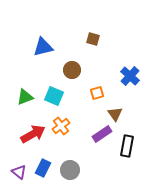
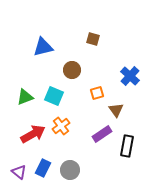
brown triangle: moved 1 px right, 4 px up
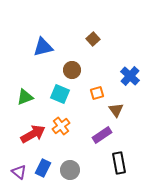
brown square: rotated 32 degrees clockwise
cyan square: moved 6 px right, 2 px up
purple rectangle: moved 1 px down
black rectangle: moved 8 px left, 17 px down; rotated 20 degrees counterclockwise
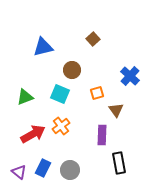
purple rectangle: rotated 54 degrees counterclockwise
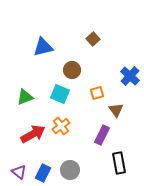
purple rectangle: rotated 24 degrees clockwise
blue rectangle: moved 5 px down
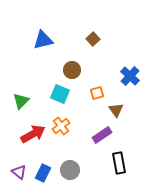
blue triangle: moved 7 px up
green triangle: moved 4 px left, 4 px down; rotated 24 degrees counterclockwise
purple rectangle: rotated 30 degrees clockwise
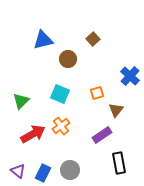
brown circle: moved 4 px left, 11 px up
brown triangle: rotated 14 degrees clockwise
purple triangle: moved 1 px left, 1 px up
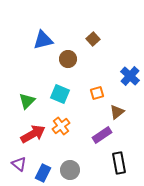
green triangle: moved 6 px right
brown triangle: moved 1 px right, 2 px down; rotated 14 degrees clockwise
purple triangle: moved 1 px right, 7 px up
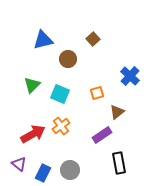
green triangle: moved 5 px right, 16 px up
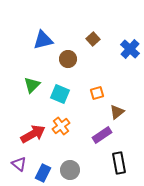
blue cross: moved 27 px up
